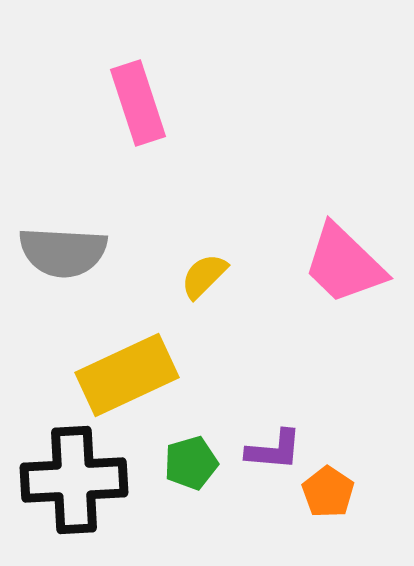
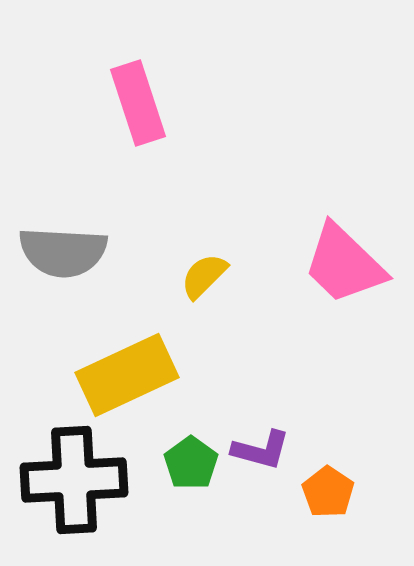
purple L-shape: moved 13 px left; rotated 10 degrees clockwise
green pentagon: rotated 20 degrees counterclockwise
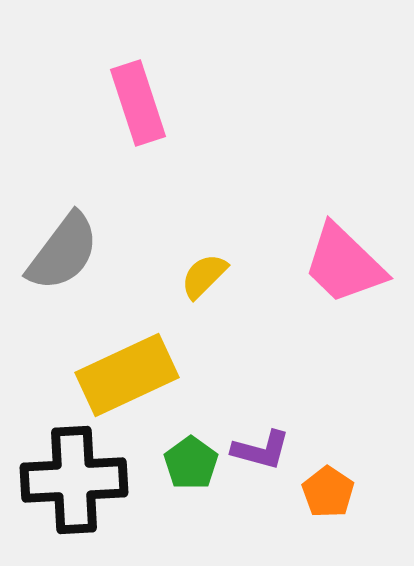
gray semicircle: rotated 56 degrees counterclockwise
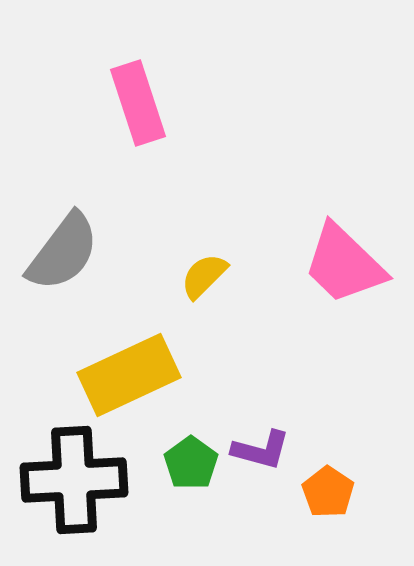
yellow rectangle: moved 2 px right
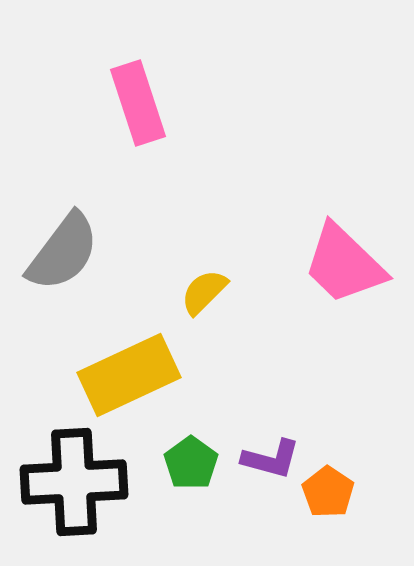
yellow semicircle: moved 16 px down
purple L-shape: moved 10 px right, 9 px down
black cross: moved 2 px down
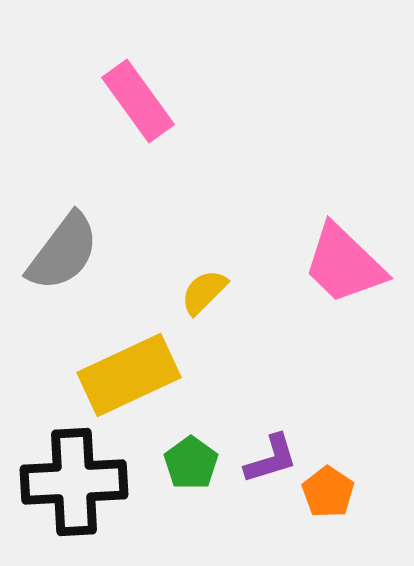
pink rectangle: moved 2 px up; rotated 18 degrees counterclockwise
purple L-shape: rotated 32 degrees counterclockwise
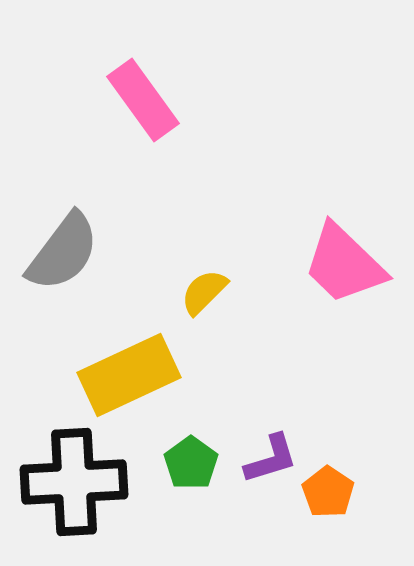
pink rectangle: moved 5 px right, 1 px up
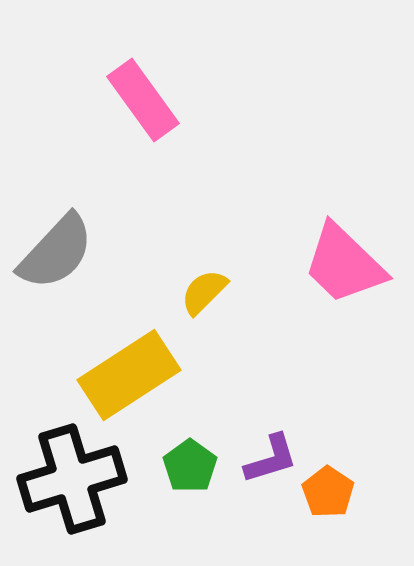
gray semicircle: moved 7 px left; rotated 6 degrees clockwise
yellow rectangle: rotated 8 degrees counterclockwise
green pentagon: moved 1 px left, 3 px down
black cross: moved 2 px left, 3 px up; rotated 14 degrees counterclockwise
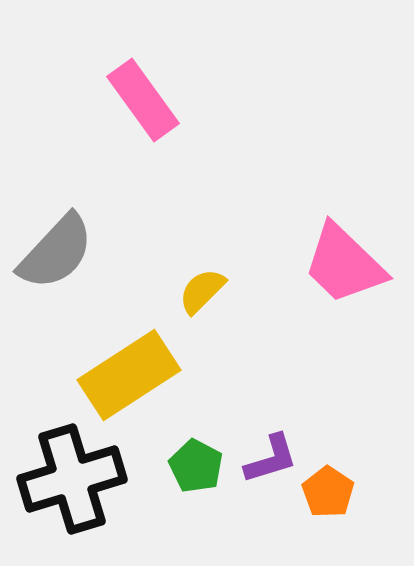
yellow semicircle: moved 2 px left, 1 px up
green pentagon: moved 6 px right; rotated 8 degrees counterclockwise
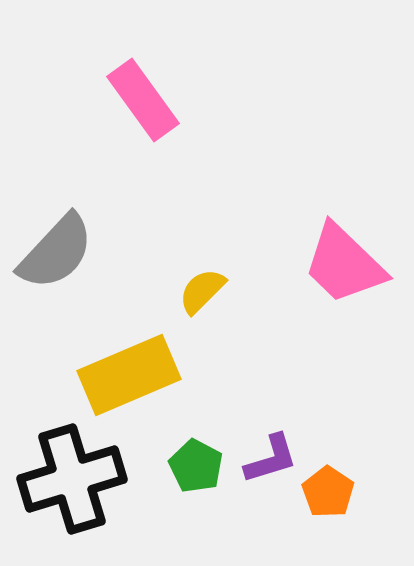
yellow rectangle: rotated 10 degrees clockwise
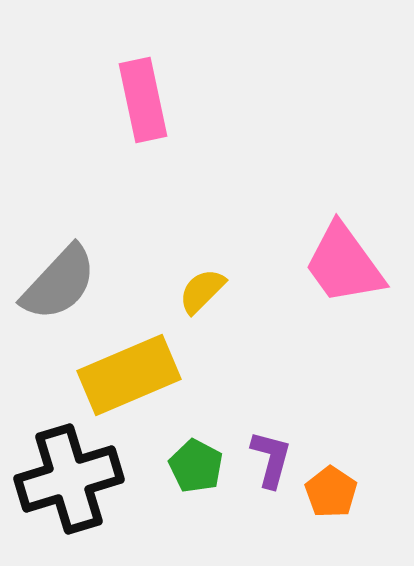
pink rectangle: rotated 24 degrees clockwise
gray semicircle: moved 3 px right, 31 px down
pink trapezoid: rotated 10 degrees clockwise
purple L-shape: rotated 58 degrees counterclockwise
black cross: moved 3 px left
orange pentagon: moved 3 px right
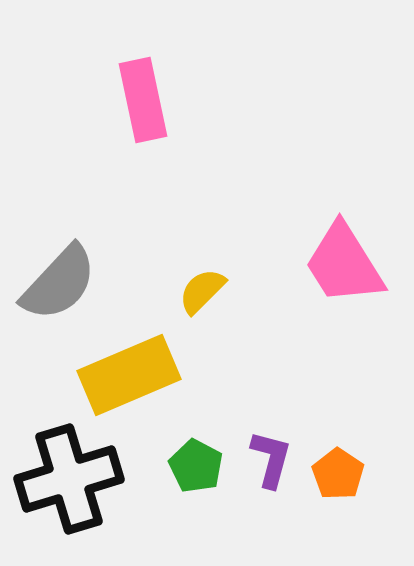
pink trapezoid: rotated 4 degrees clockwise
orange pentagon: moved 7 px right, 18 px up
